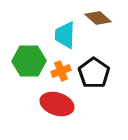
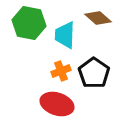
green hexagon: moved 38 px up; rotated 12 degrees clockwise
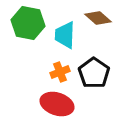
green hexagon: moved 1 px left
orange cross: moved 1 px left, 1 px down
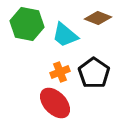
brown diamond: rotated 20 degrees counterclockwise
green hexagon: moved 1 px left, 1 px down
cyan trapezoid: rotated 52 degrees counterclockwise
red ellipse: moved 2 px left, 1 px up; rotated 28 degrees clockwise
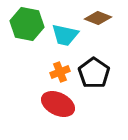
cyan trapezoid: rotated 28 degrees counterclockwise
red ellipse: moved 3 px right, 1 px down; rotated 20 degrees counterclockwise
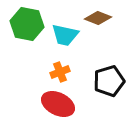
black pentagon: moved 15 px right, 8 px down; rotated 20 degrees clockwise
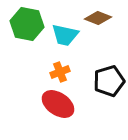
red ellipse: rotated 8 degrees clockwise
